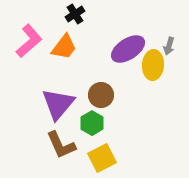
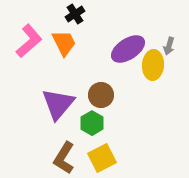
orange trapezoid: moved 4 px up; rotated 64 degrees counterclockwise
brown L-shape: moved 3 px right, 13 px down; rotated 56 degrees clockwise
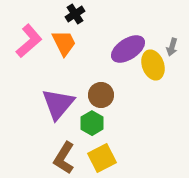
gray arrow: moved 3 px right, 1 px down
yellow ellipse: rotated 24 degrees counterclockwise
